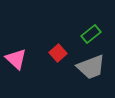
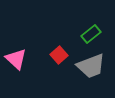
red square: moved 1 px right, 2 px down
gray trapezoid: moved 1 px up
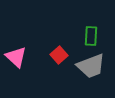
green rectangle: moved 2 px down; rotated 48 degrees counterclockwise
pink triangle: moved 2 px up
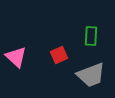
red square: rotated 18 degrees clockwise
gray trapezoid: moved 9 px down
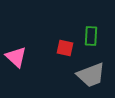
red square: moved 6 px right, 7 px up; rotated 36 degrees clockwise
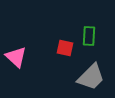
green rectangle: moved 2 px left
gray trapezoid: moved 2 px down; rotated 24 degrees counterclockwise
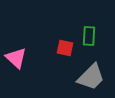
pink triangle: moved 1 px down
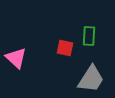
gray trapezoid: moved 2 px down; rotated 12 degrees counterclockwise
